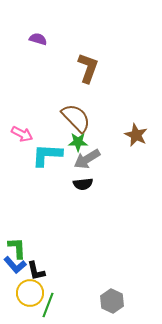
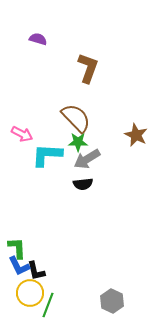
blue L-shape: moved 4 px right, 1 px down; rotated 15 degrees clockwise
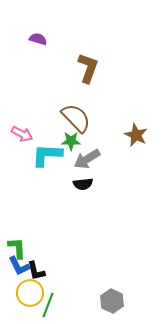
green star: moved 7 px left, 1 px up
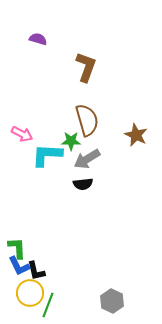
brown L-shape: moved 2 px left, 1 px up
brown semicircle: moved 11 px right, 2 px down; rotated 28 degrees clockwise
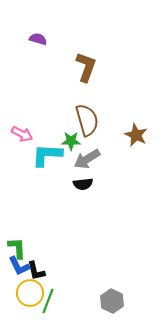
green line: moved 4 px up
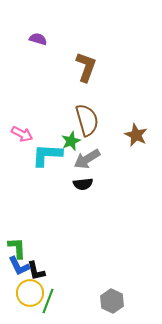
green star: rotated 24 degrees counterclockwise
